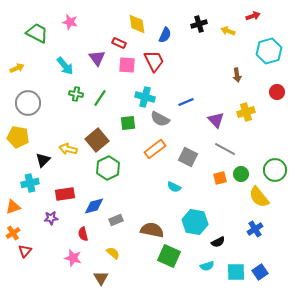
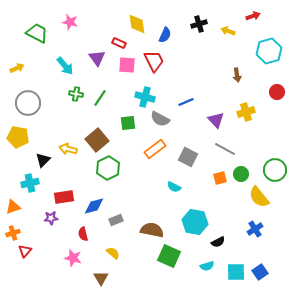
red rectangle at (65, 194): moved 1 px left, 3 px down
orange cross at (13, 233): rotated 16 degrees clockwise
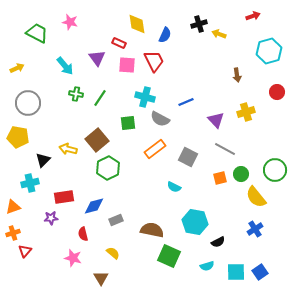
yellow arrow at (228, 31): moved 9 px left, 3 px down
yellow semicircle at (259, 197): moved 3 px left
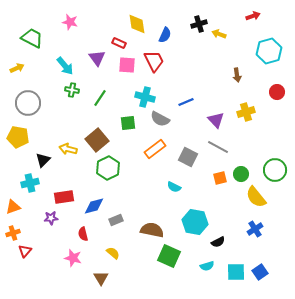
green trapezoid at (37, 33): moved 5 px left, 5 px down
green cross at (76, 94): moved 4 px left, 4 px up
gray line at (225, 149): moved 7 px left, 2 px up
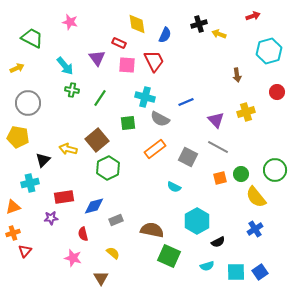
cyan hexagon at (195, 222): moved 2 px right, 1 px up; rotated 20 degrees clockwise
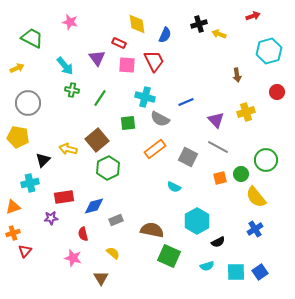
green circle at (275, 170): moved 9 px left, 10 px up
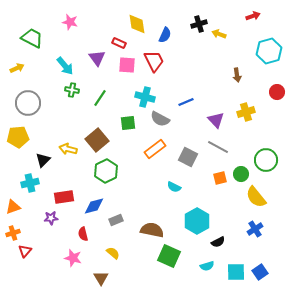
yellow pentagon at (18, 137): rotated 15 degrees counterclockwise
green hexagon at (108, 168): moved 2 px left, 3 px down
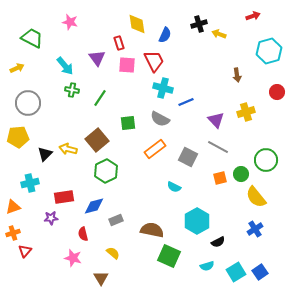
red rectangle at (119, 43): rotated 48 degrees clockwise
cyan cross at (145, 97): moved 18 px right, 9 px up
black triangle at (43, 160): moved 2 px right, 6 px up
cyan square at (236, 272): rotated 30 degrees counterclockwise
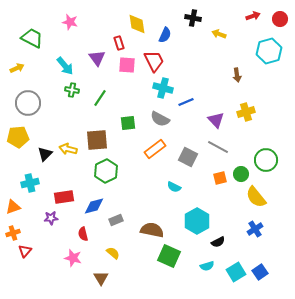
black cross at (199, 24): moved 6 px left, 6 px up; rotated 28 degrees clockwise
red circle at (277, 92): moved 3 px right, 73 px up
brown square at (97, 140): rotated 35 degrees clockwise
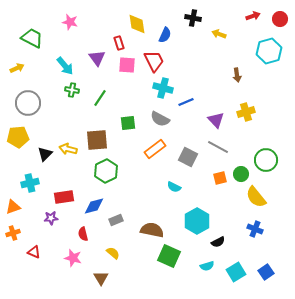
blue cross at (255, 229): rotated 35 degrees counterclockwise
red triangle at (25, 251): moved 9 px right, 1 px down; rotated 48 degrees counterclockwise
blue square at (260, 272): moved 6 px right
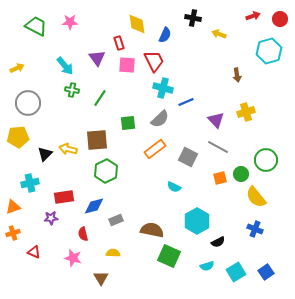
pink star at (70, 22): rotated 14 degrees counterclockwise
green trapezoid at (32, 38): moved 4 px right, 12 px up
gray semicircle at (160, 119): rotated 72 degrees counterclockwise
yellow semicircle at (113, 253): rotated 40 degrees counterclockwise
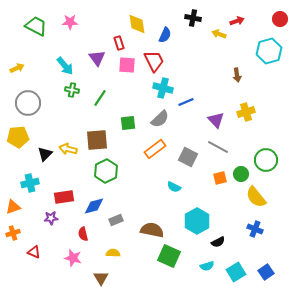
red arrow at (253, 16): moved 16 px left, 5 px down
